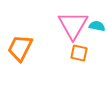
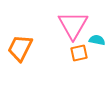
cyan semicircle: moved 14 px down
orange square: rotated 24 degrees counterclockwise
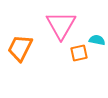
pink triangle: moved 12 px left
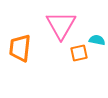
orange trapezoid: rotated 20 degrees counterclockwise
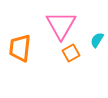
cyan semicircle: rotated 70 degrees counterclockwise
orange square: moved 8 px left; rotated 18 degrees counterclockwise
